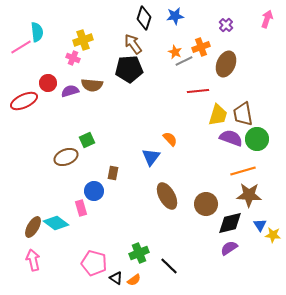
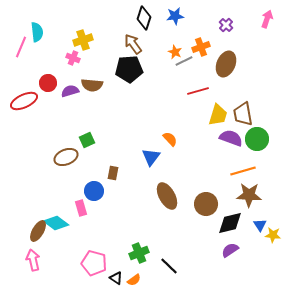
pink line at (21, 47): rotated 35 degrees counterclockwise
red line at (198, 91): rotated 10 degrees counterclockwise
brown ellipse at (33, 227): moved 5 px right, 4 px down
purple semicircle at (229, 248): moved 1 px right, 2 px down
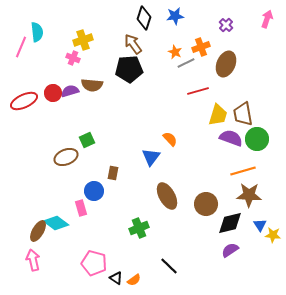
gray line at (184, 61): moved 2 px right, 2 px down
red circle at (48, 83): moved 5 px right, 10 px down
green cross at (139, 253): moved 25 px up
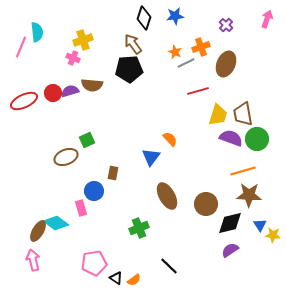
pink pentagon at (94, 263): rotated 25 degrees counterclockwise
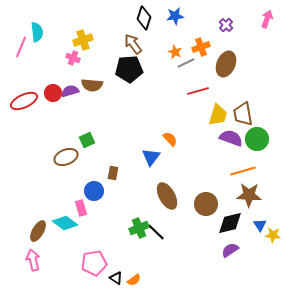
cyan diamond at (56, 223): moved 9 px right
black line at (169, 266): moved 13 px left, 34 px up
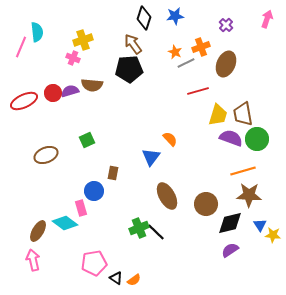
brown ellipse at (66, 157): moved 20 px left, 2 px up
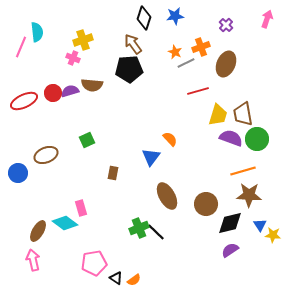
blue circle at (94, 191): moved 76 px left, 18 px up
